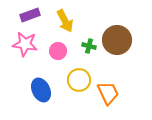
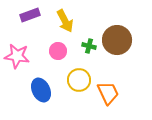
pink star: moved 8 px left, 12 px down
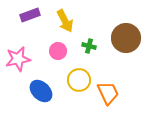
brown circle: moved 9 px right, 2 px up
pink star: moved 1 px right, 3 px down; rotated 20 degrees counterclockwise
blue ellipse: moved 1 px down; rotated 20 degrees counterclockwise
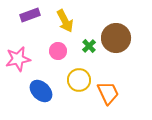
brown circle: moved 10 px left
green cross: rotated 32 degrees clockwise
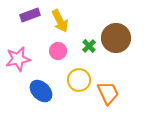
yellow arrow: moved 5 px left
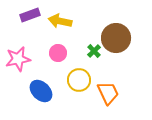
yellow arrow: rotated 130 degrees clockwise
green cross: moved 5 px right, 5 px down
pink circle: moved 2 px down
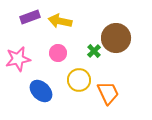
purple rectangle: moved 2 px down
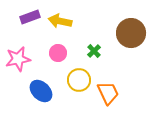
brown circle: moved 15 px right, 5 px up
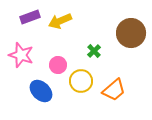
yellow arrow: rotated 35 degrees counterclockwise
pink circle: moved 12 px down
pink star: moved 3 px right, 4 px up; rotated 30 degrees clockwise
yellow circle: moved 2 px right, 1 px down
orange trapezoid: moved 6 px right, 3 px up; rotated 75 degrees clockwise
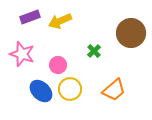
pink star: moved 1 px right, 1 px up
yellow circle: moved 11 px left, 8 px down
